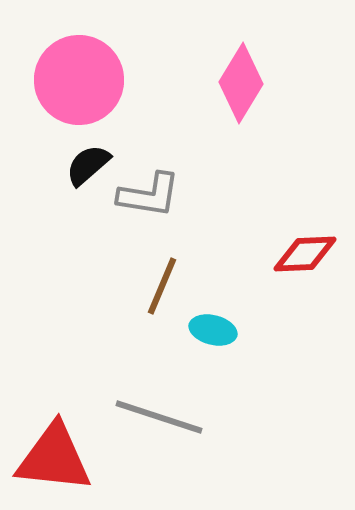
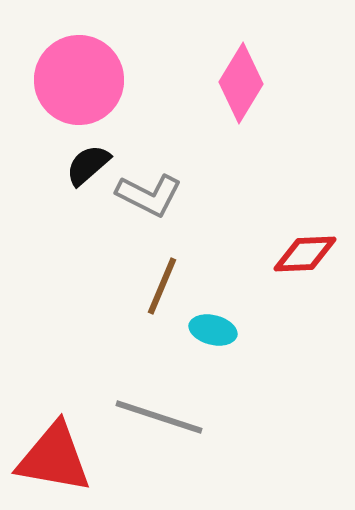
gray L-shape: rotated 18 degrees clockwise
red triangle: rotated 4 degrees clockwise
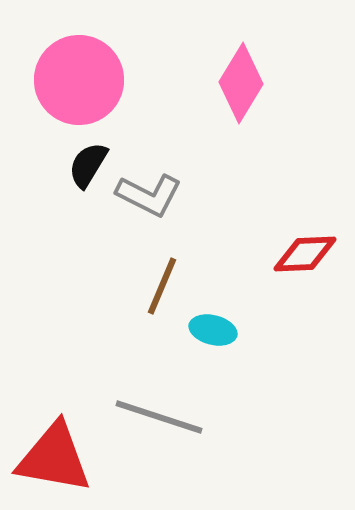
black semicircle: rotated 18 degrees counterclockwise
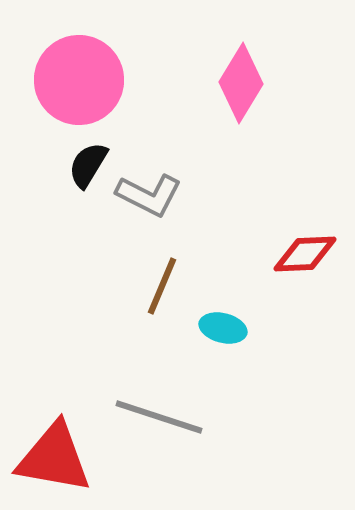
cyan ellipse: moved 10 px right, 2 px up
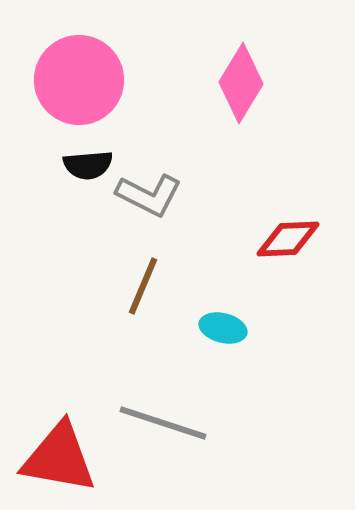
black semicircle: rotated 126 degrees counterclockwise
red diamond: moved 17 px left, 15 px up
brown line: moved 19 px left
gray line: moved 4 px right, 6 px down
red triangle: moved 5 px right
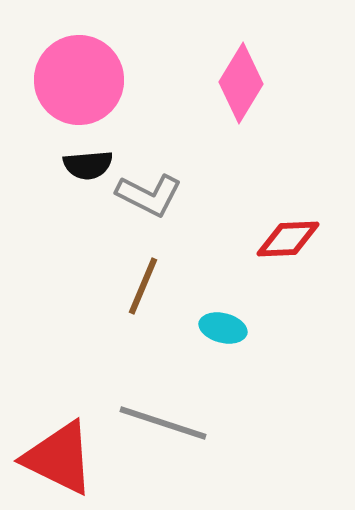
red triangle: rotated 16 degrees clockwise
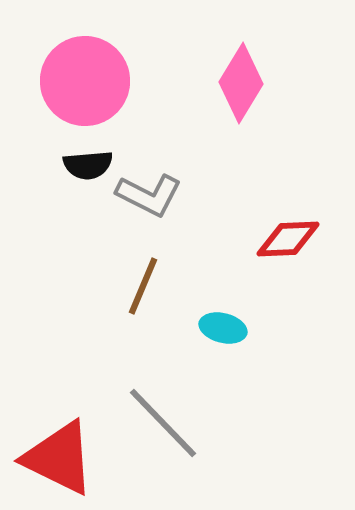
pink circle: moved 6 px right, 1 px down
gray line: rotated 28 degrees clockwise
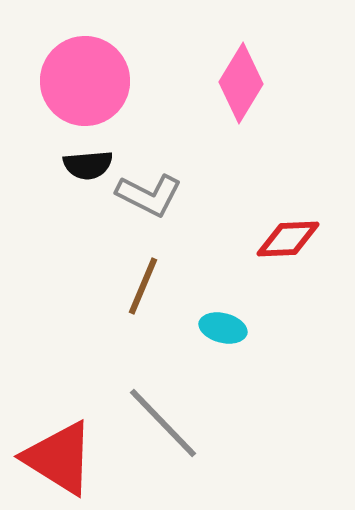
red triangle: rotated 6 degrees clockwise
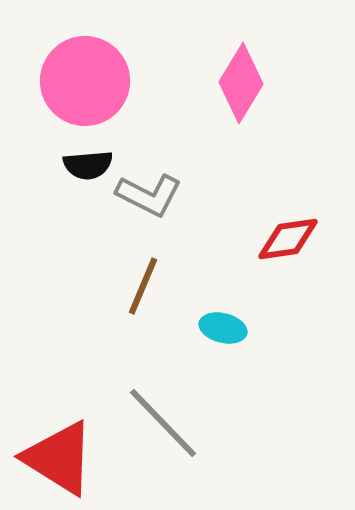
red diamond: rotated 6 degrees counterclockwise
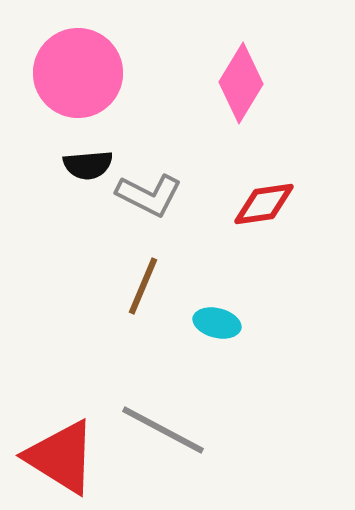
pink circle: moved 7 px left, 8 px up
red diamond: moved 24 px left, 35 px up
cyan ellipse: moved 6 px left, 5 px up
gray line: moved 7 px down; rotated 18 degrees counterclockwise
red triangle: moved 2 px right, 1 px up
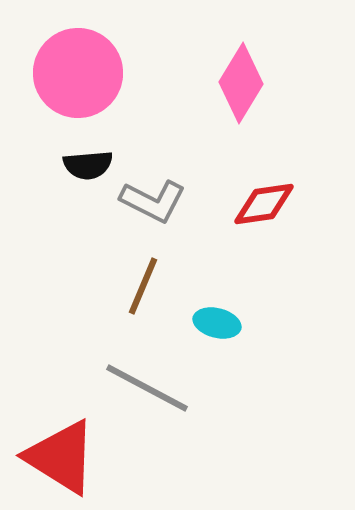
gray L-shape: moved 4 px right, 6 px down
gray line: moved 16 px left, 42 px up
